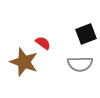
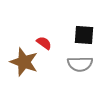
black square: moved 2 px left, 1 px down; rotated 25 degrees clockwise
red semicircle: moved 1 px right
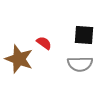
brown star: moved 5 px left, 3 px up
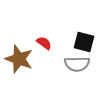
black square: moved 7 px down; rotated 10 degrees clockwise
gray semicircle: moved 3 px left
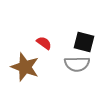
brown star: moved 6 px right, 8 px down
